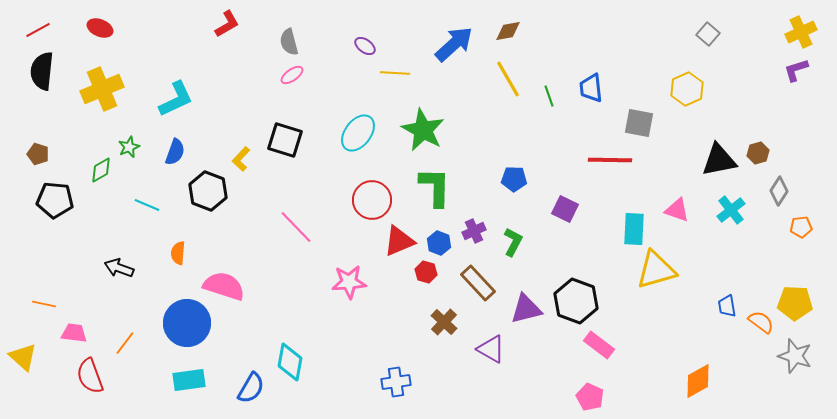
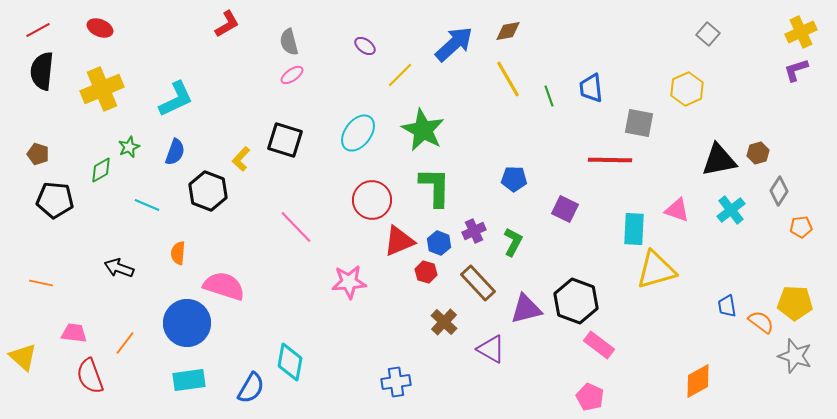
yellow line at (395, 73): moved 5 px right, 2 px down; rotated 48 degrees counterclockwise
orange line at (44, 304): moved 3 px left, 21 px up
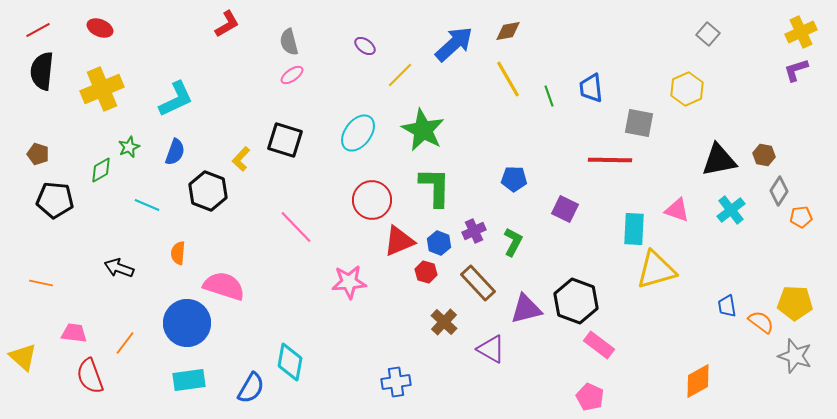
brown hexagon at (758, 153): moved 6 px right, 2 px down; rotated 25 degrees clockwise
orange pentagon at (801, 227): moved 10 px up
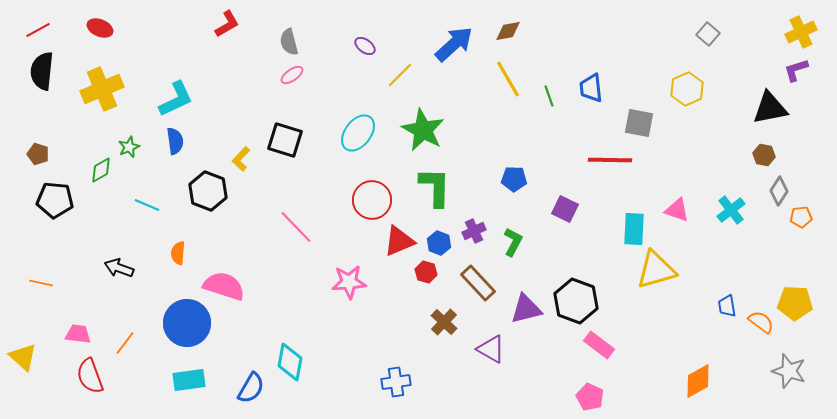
blue semicircle at (175, 152): moved 11 px up; rotated 28 degrees counterclockwise
black triangle at (719, 160): moved 51 px right, 52 px up
pink trapezoid at (74, 333): moved 4 px right, 1 px down
gray star at (795, 356): moved 6 px left, 15 px down
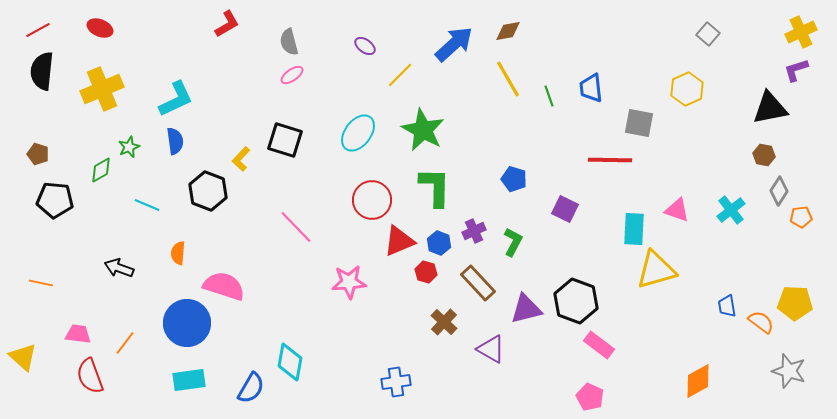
blue pentagon at (514, 179): rotated 15 degrees clockwise
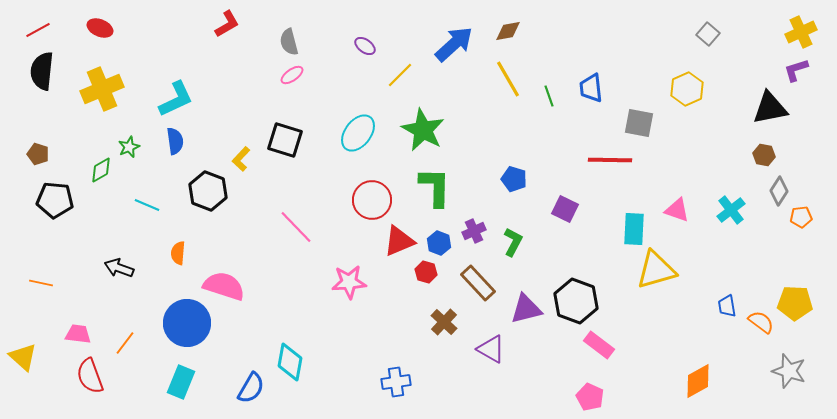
cyan rectangle at (189, 380): moved 8 px left, 2 px down; rotated 60 degrees counterclockwise
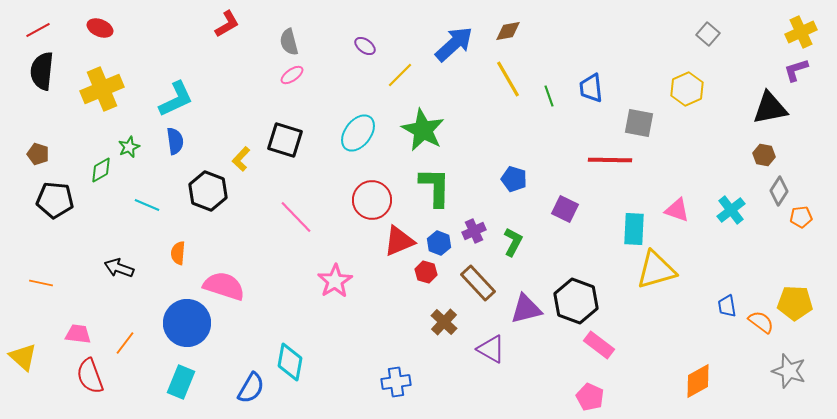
pink line at (296, 227): moved 10 px up
pink star at (349, 282): moved 14 px left, 1 px up; rotated 28 degrees counterclockwise
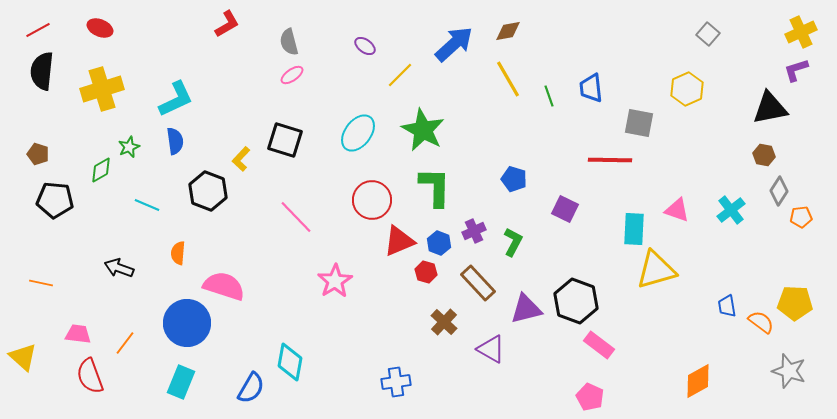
yellow cross at (102, 89): rotated 6 degrees clockwise
